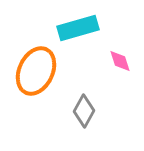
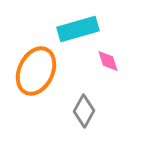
cyan rectangle: moved 1 px down
pink diamond: moved 12 px left
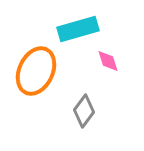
gray diamond: rotated 8 degrees clockwise
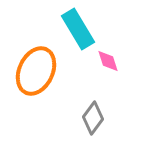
cyan rectangle: rotated 75 degrees clockwise
gray diamond: moved 9 px right, 7 px down
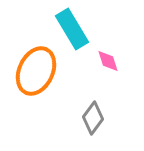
cyan rectangle: moved 6 px left
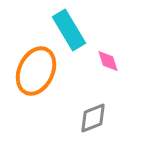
cyan rectangle: moved 3 px left, 1 px down
gray diamond: rotated 32 degrees clockwise
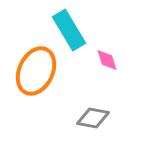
pink diamond: moved 1 px left, 1 px up
gray diamond: rotated 32 degrees clockwise
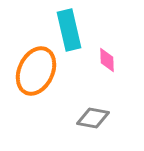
cyan rectangle: rotated 18 degrees clockwise
pink diamond: rotated 15 degrees clockwise
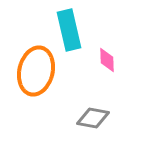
orange ellipse: rotated 12 degrees counterclockwise
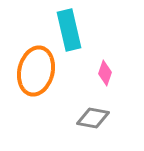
pink diamond: moved 2 px left, 13 px down; rotated 20 degrees clockwise
